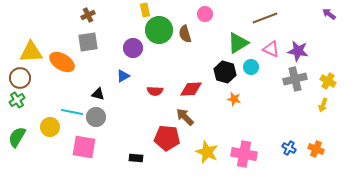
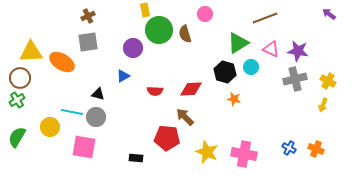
brown cross: moved 1 px down
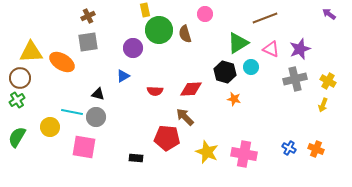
purple star: moved 2 px right, 2 px up; rotated 30 degrees counterclockwise
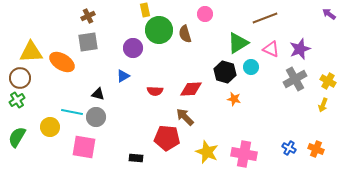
gray cross: rotated 15 degrees counterclockwise
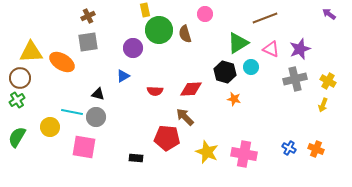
gray cross: rotated 15 degrees clockwise
